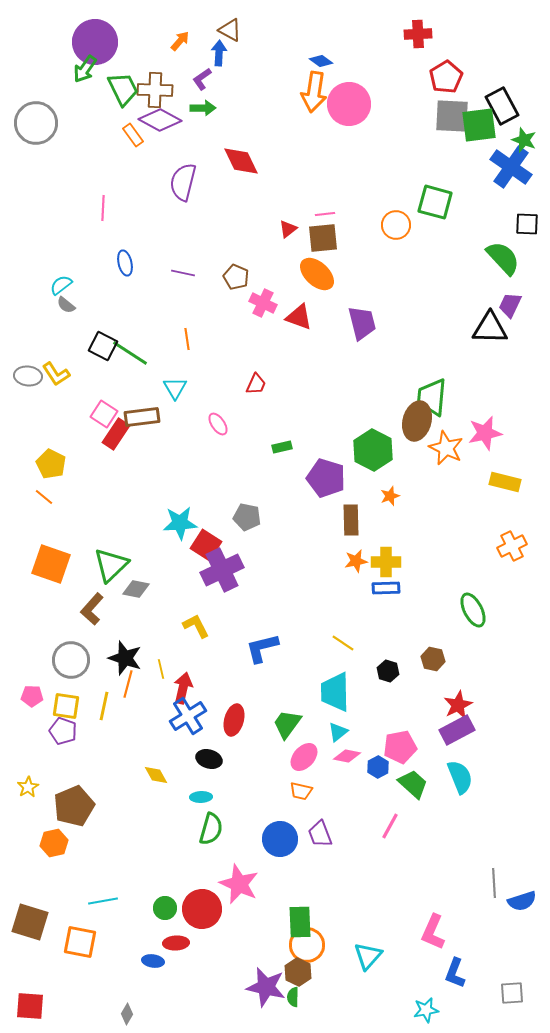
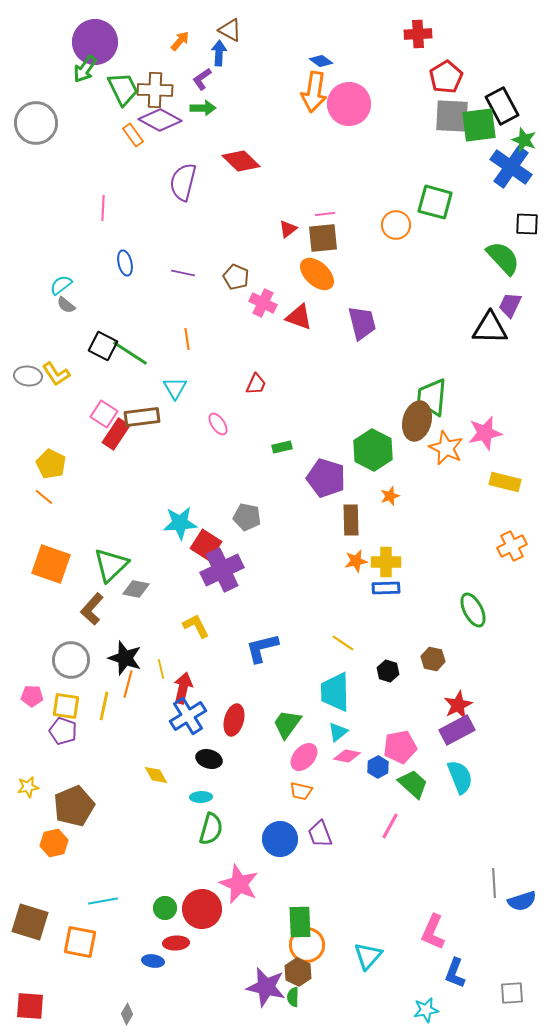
red diamond at (241, 161): rotated 21 degrees counterclockwise
yellow star at (28, 787): rotated 20 degrees clockwise
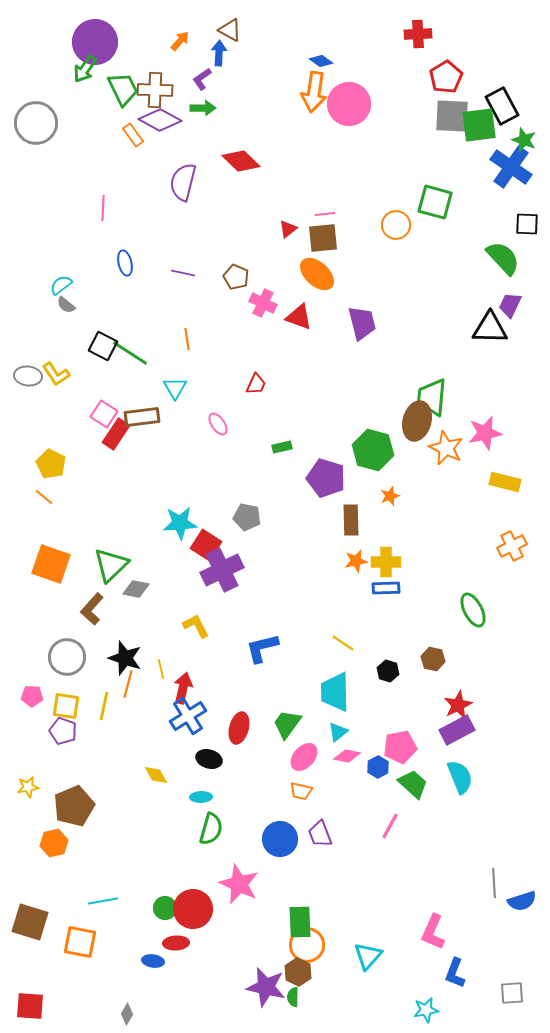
green hexagon at (373, 450): rotated 12 degrees counterclockwise
gray circle at (71, 660): moved 4 px left, 3 px up
red ellipse at (234, 720): moved 5 px right, 8 px down
red circle at (202, 909): moved 9 px left
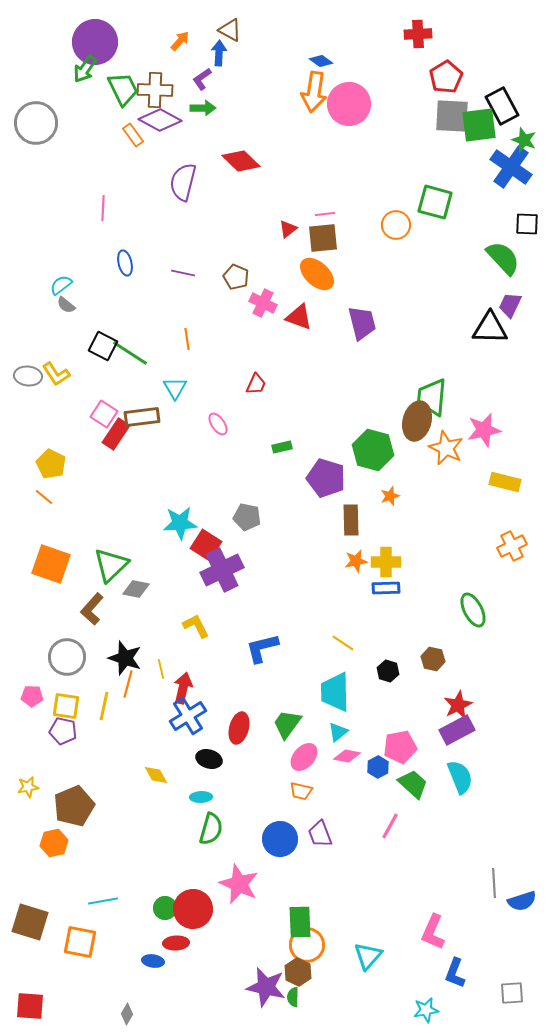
pink star at (485, 433): moved 1 px left, 3 px up
purple pentagon at (63, 731): rotated 8 degrees counterclockwise
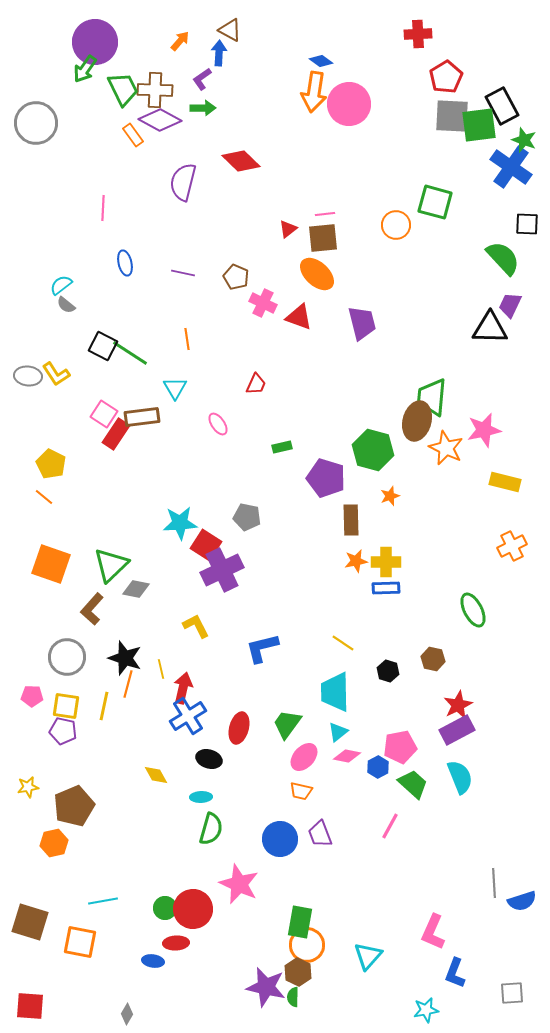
green rectangle at (300, 922): rotated 12 degrees clockwise
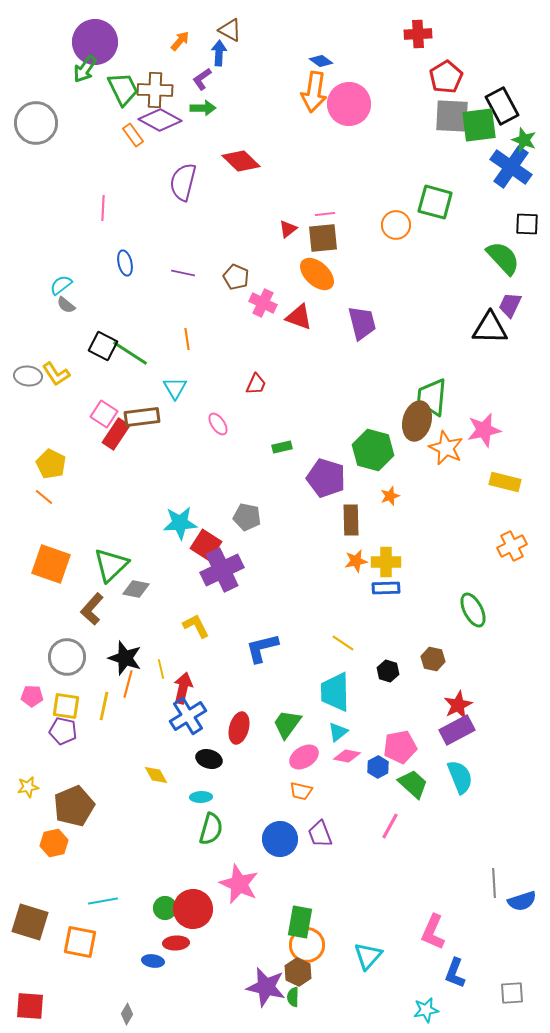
pink ellipse at (304, 757): rotated 16 degrees clockwise
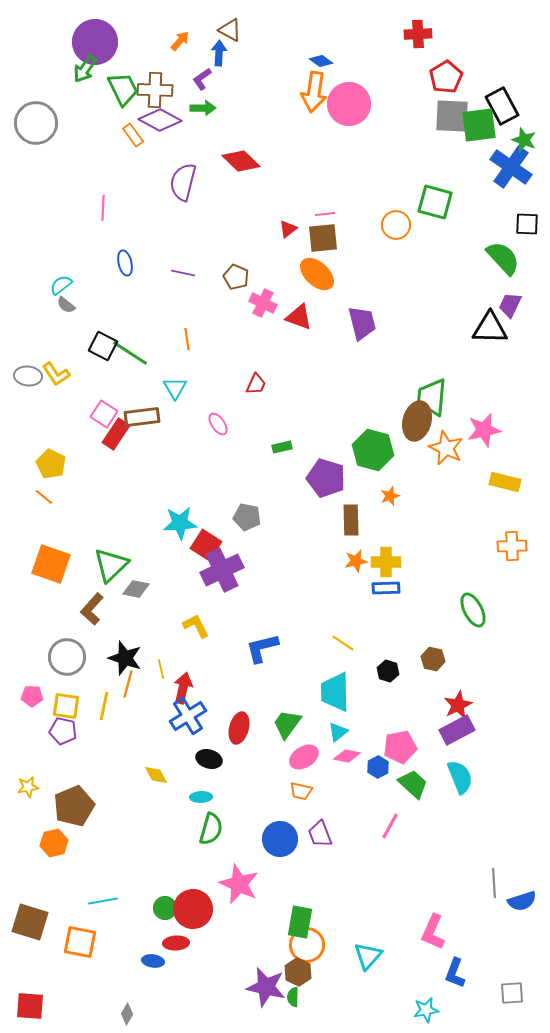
orange cross at (512, 546): rotated 24 degrees clockwise
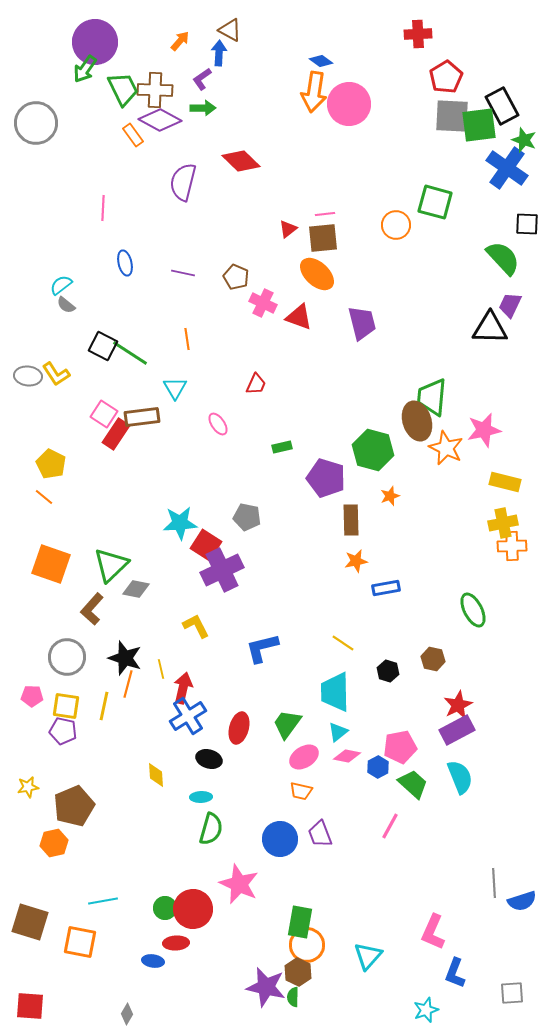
blue cross at (511, 167): moved 4 px left, 1 px down
brown ellipse at (417, 421): rotated 33 degrees counterclockwise
yellow cross at (386, 562): moved 117 px right, 39 px up; rotated 12 degrees counterclockwise
blue rectangle at (386, 588): rotated 8 degrees counterclockwise
yellow diamond at (156, 775): rotated 25 degrees clockwise
cyan star at (426, 1010): rotated 10 degrees counterclockwise
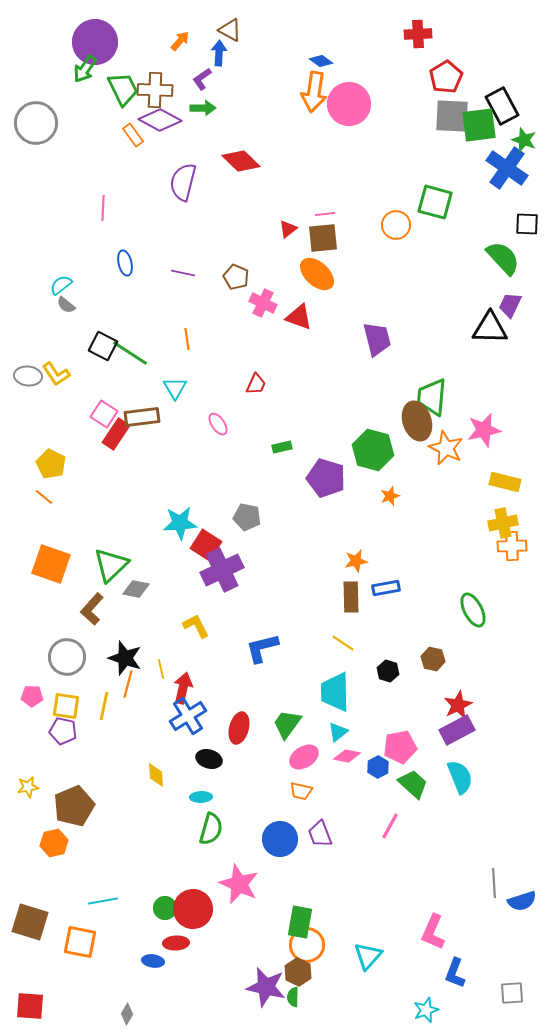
purple trapezoid at (362, 323): moved 15 px right, 16 px down
brown rectangle at (351, 520): moved 77 px down
